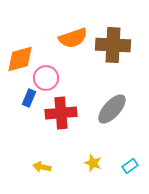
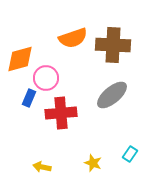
gray ellipse: moved 14 px up; rotated 8 degrees clockwise
cyan rectangle: moved 12 px up; rotated 21 degrees counterclockwise
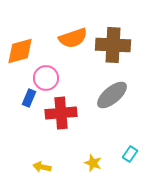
orange diamond: moved 8 px up
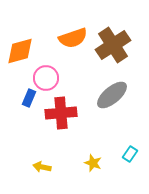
brown cross: rotated 36 degrees counterclockwise
